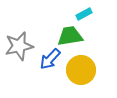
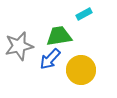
green trapezoid: moved 11 px left
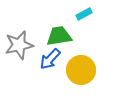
gray star: moved 1 px up
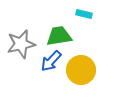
cyan rectangle: rotated 42 degrees clockwise
gray star: moved 2 px right, 1 px up
blue arrow: moved 1 px right, 2 px down
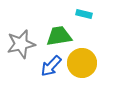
blue arrow: moved 5 px down
yellow circle: moved 1 px right, 7 px up
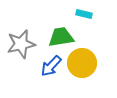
green trapezoid: moved 2 px right, 1 px down
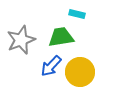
cyan rectangle: moved 7 px left
gray star: moved 4 px up; rotated 8 degrees counterclockwise
yellow circle: moved 2 px left, 9 px down
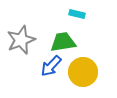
green trapezoid: moved 2 px right, 5 px down
yellow circle: moved 3 px right
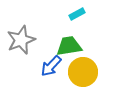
cyan rectangle: rotated 42 degrees counterclockwise
green trapezoid: moved 6 px right, 4 px down
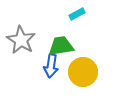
gray star: rotated 20 degrees counterclockwise
green trapezoid: moved 8 px left
blue arrow: rotated 35 degrees counterclockwise
